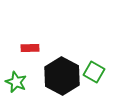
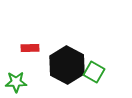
black hexagon: moved 5 px right, 11 px up
green star: rotated 25 degrees counterclockwise
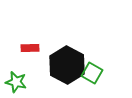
green square: moved 2 px left, 1 px down
green star: rotated 15 degrees clockwise
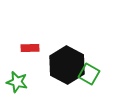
green square: moved 3 px left, 1 px down
green star: moved 1 px right
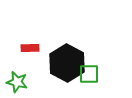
black hexagon: moved 2 px up
green square: rotated 30 degrees counterclockwise
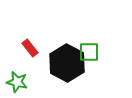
red rectangle: rotated 54 degrees clockwise
green square: moved 22 px up
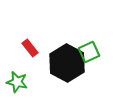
green square: rotated 25 degrees counterclockwise
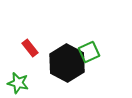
green star: moved 1 px right, 1 px down
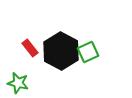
green square: moved 1 px left
black hexagon: moved 6 px left, 12 px up
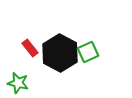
black hexagon: moved 1 px left, 2 px down
